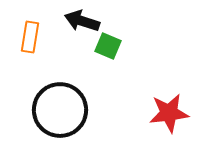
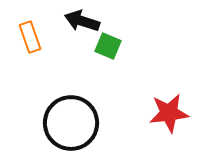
orange rectangle: rotated 28 degrees counterclockwise
black circle: moved 11 px right, 13 px down
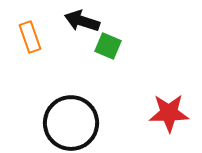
red star: rotated 6 degrees clockwise
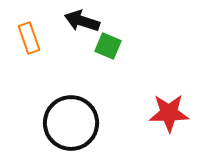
orange rectangle: moved 1 px left, 1 px down
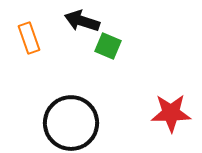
red star: moved 2 px right
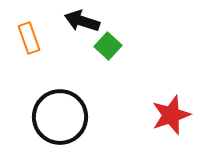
green square: rotated 20 degrees clockwise
red star: moved 2 px down; rotated 18 degrees counterclockwise
black circle: moved 11 px left, 6 px up
